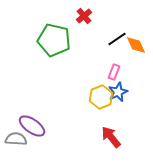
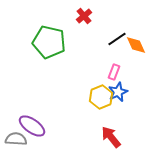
green pentagon: moved 5 px left, 2 px down
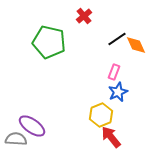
yellow hexagon: moved 18 px down
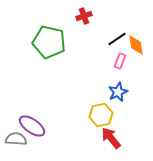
red cross: rotated 21 degrees clockwise
orange diamond: rotated 15 degrees clockwise
pink rectangle: moved 6 px right, 11 px up
yellow hexagon: rotated 10 degrees clockwise
red arrow: moved 1 px down
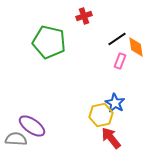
orange diamond: moved 2 px down
blue star: moved 3 px left, 11 px down; rotated 18 degrees counterclockwise
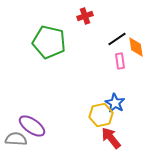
red cross: moved 1 px right
pink rectangle: rotated 28 degrees counterclockwise
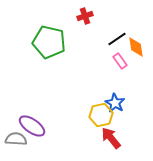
pink rectangle: rotated 28 degrees counterclockwise
